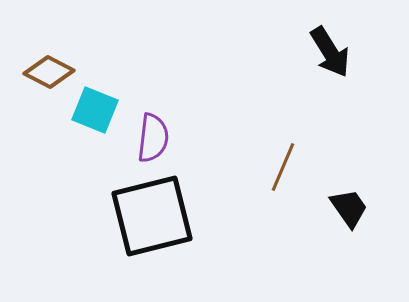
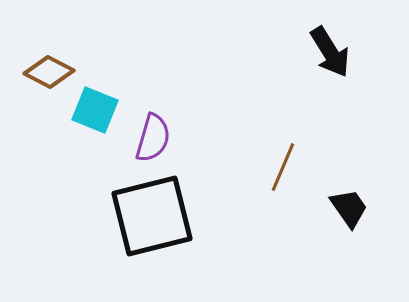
purple semicircle: rotated 9 degrees clockwise
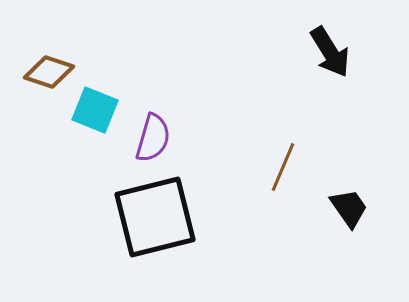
brown diamond: rotated 9 degrees counterclockwise
black square: moved 3 px right, 1 px down
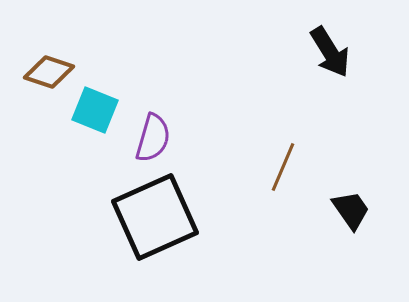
black trapezoid: moved 2 px right, 2 px down
black square: rotated 10 degrees counterclockwise
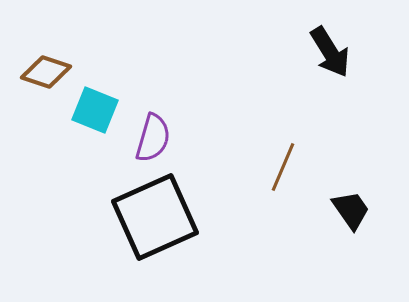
brown diamond: moved 3 px left
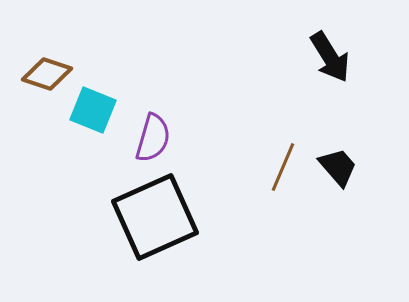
black arrow: moved 5 px down
brown diamond: moved 1 px right, 2 px down
cyan square: moved 2 px left
black trapezoid: moved 13 px left, 43 px up; rotated 6 degrees counterclockwise
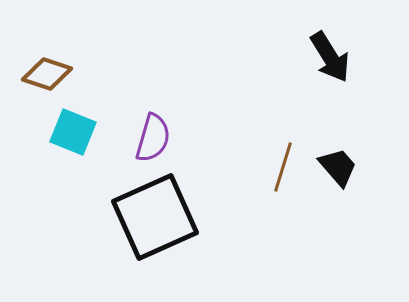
cyan square: moved 20 px left, 22 px down
brown line: rotated 6 degrees counterclockwise
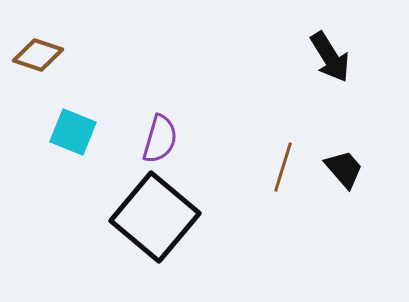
brown diamond: moved 9 px left, 19 px up
purple semicircle: moved 7 px right, 1 px down
black trapezoid: moved 6 px right, 2 px down
black square: rotated 26 degrees counterclockwise
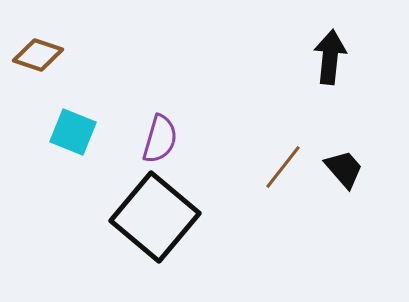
black arrow: rotated 142 degrees counterclockwise
brown line: rotated 21 degrees clockwise
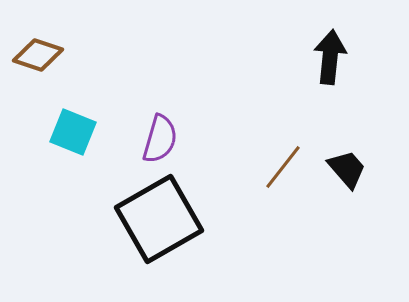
black trapezoid: moved 3 px right
black square: moved 4 px right, 2 px down; rotated 20 degrees clockwise
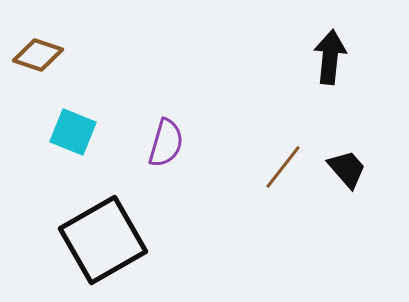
purple semicircle: moved 6 px right, 4 px down
black square: moved 56 px left, 21 px down
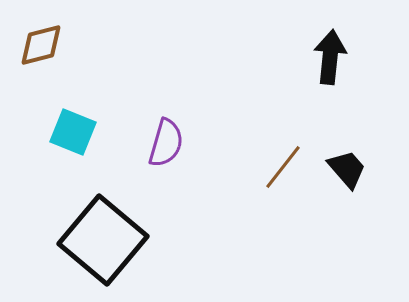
brown diamond: moved 3 px right, 10 px up; rotated 33 degrees counterclockwise
black square: rotated 20 degrees counterclockwise
